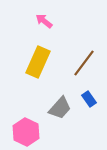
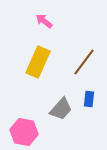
brown line: moved 1 px up
blue rectangle: rotated 42 degrees clockwise
gray trapezoid: moved 1 px right, 1 px down
pink hexagon: moved 2 px left; rotated 16 degrees counterclockwise
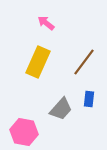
pink arrow: moved 2 px right, 2 px down
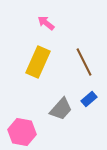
brown line: rotated 64 degrees counterclockwise
blue rectangle: rotated 42 degrees clockwise
pink hexagon: moved 2 px left
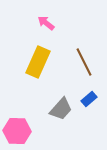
pink hexagon: moved 5 px left, 1 px up; rotated 8 degrees counterclockwise
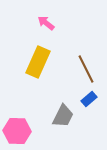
brown line: moved 2 px right, 7 px down
gray trapezoid: moved 2 px right, 7 px down; rotated 15 degrees counterclockwise
